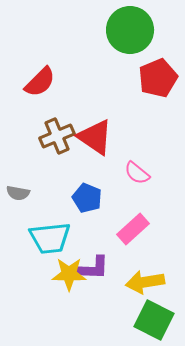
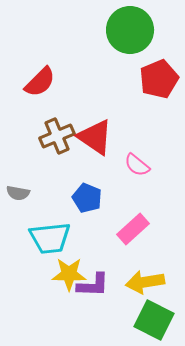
red pentagon: moved 1 px right, 1 px down
pink semicircle: moved 8 px up
purple L-shape: moved 17 px down
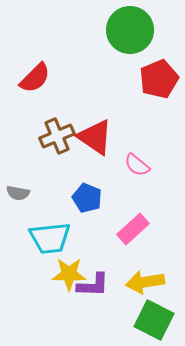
red semicircle: moved 5 px left, 4 px up
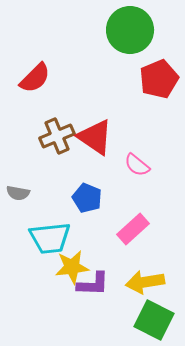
yellow star: moved 3 px right, 7 px up; rotated 8 degrees counterclockwise
purple L-shape: moved 1 px up
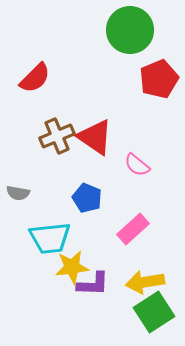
green square: moved 8 px up; rotated 30 degrees clockwise
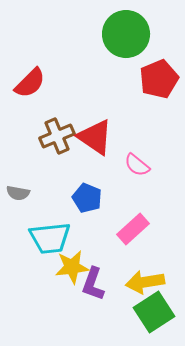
green circle: moved 4 px left, 4 px down
red semicircle: moved 5 px left, 5 px down
purple L-shape: rotated 108 degrees clockwise
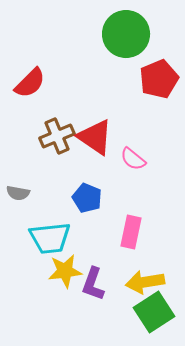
pink semicircle: moved 4 px left, 6 px up
pink rectangle: moved 2 px left, 3 px down; rotated 36 degrees counterclockwise
yellow star: moved 7 px left, 4 px down
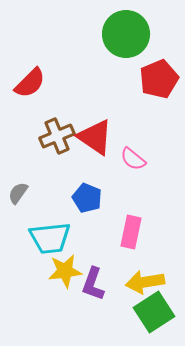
gray semicircle: rotated 115 degrees clockwise
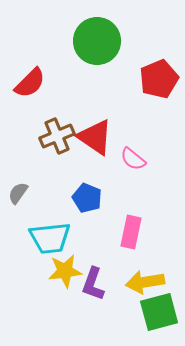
green circle: moved 29 px left, 7 px down
green square: moved 5 px right; rotated 18 degrees clockwise
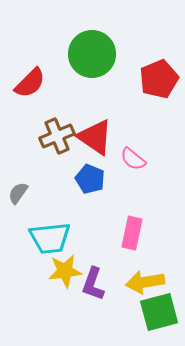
green circle: moved 5 px left, 13 px down
blue pentagon: moved 3 px right, 19 px up
pink rectangle: moved 1 px right, 1 px down
